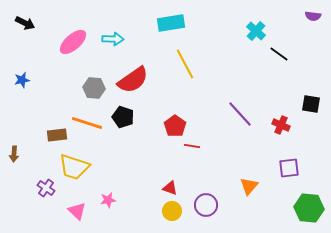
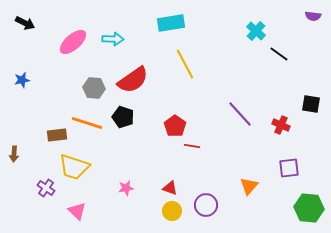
pink star: moved 18 px right, 12 px up
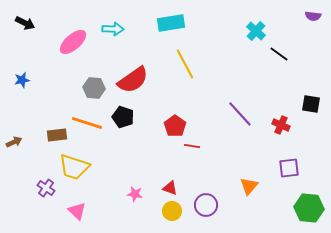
cyan arrow: moved 10 px up
brown arrow: moved 12 px up; rotated 119 degrees counterclockwise
pink star: moved 9 px right, 6 px down; rotated 21 degrees clockwise
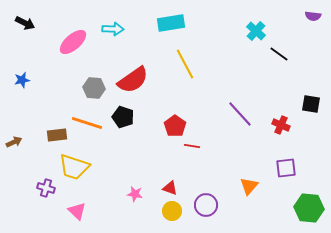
purple square: moved 3 px left
purple cross: rotated 18 degrees counterclockwise
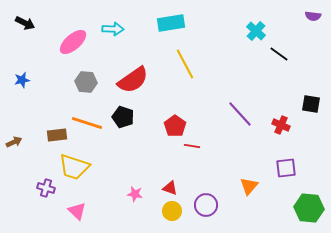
gray hexagon: moved 8 px left, 6 px up
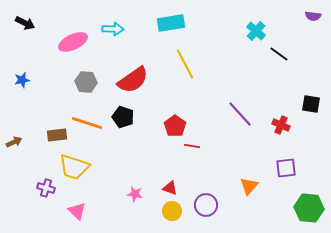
pink ellipse: rotated 16 degrees clockwise
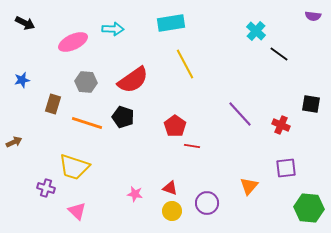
brown rectangle: moved 4 px left, 31 px up; rotated 66 degrees counterclockwise
purple circle: moved 1 px right, 2 px up
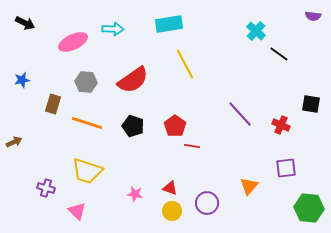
cyan rectangle: moved 2 px left, 1 px down
black pentagon: moved 10 px right, 9 px down
yellow trapezoid: moved 13 px right, 4 px down
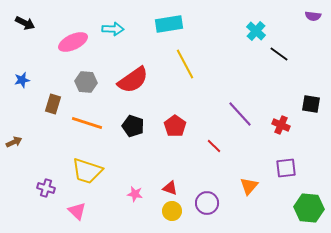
red line: moved 22 px right; rotated 35 degrees clockwise
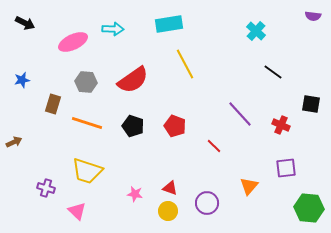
black line: moved 6 px left, 18 px down
red pentagon: rotated 15 degrees counterclockwise
yellow circle: moved 4 px left
